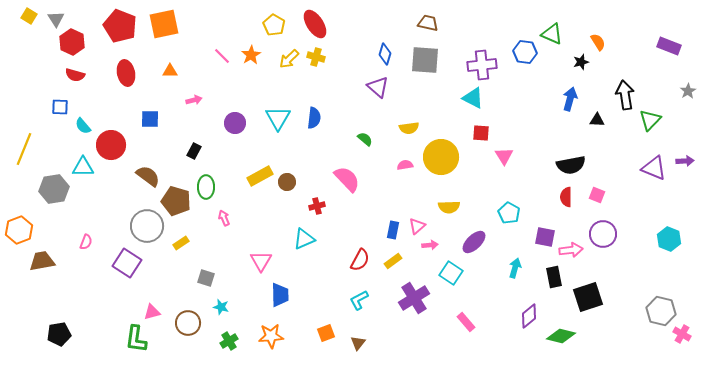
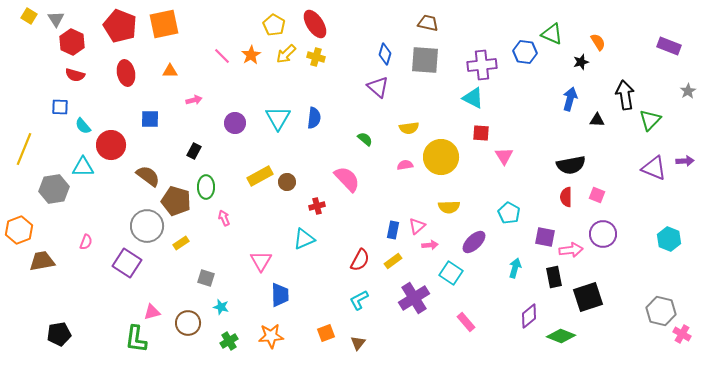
yellow arrow at (289, 59): moved 3 px left, 5 px up
green diamond at (561, 336): rotated 8 degrees clockwise
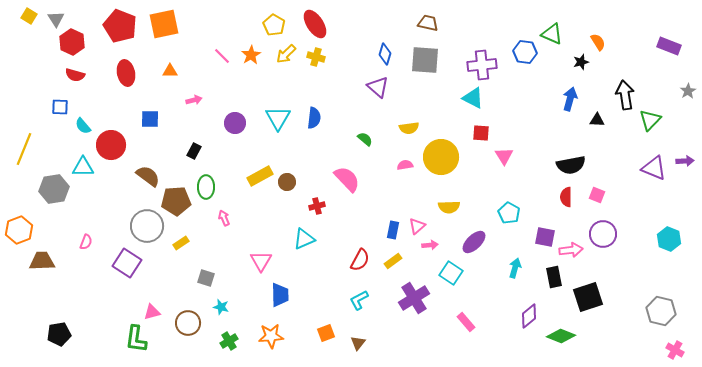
brown pentagon at (176, 201): rotated 20 degrees counterclockwise
brown trapezoid at (42, 261): rotated 8 degrees clockwise
pink cross at (682, 334): moved 7 px left, 16 px down
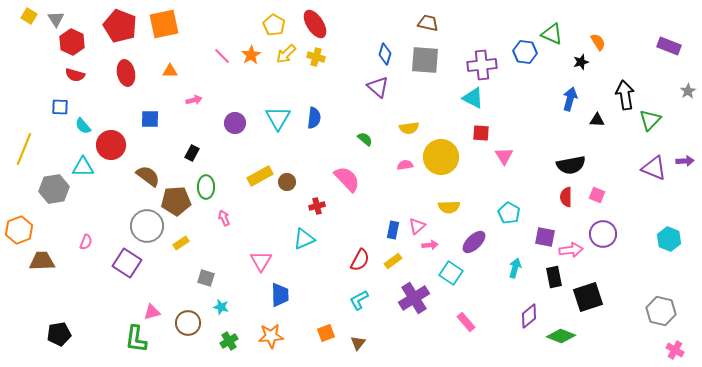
black rectangle at (194, 151): moved 2 px left, 2 px down
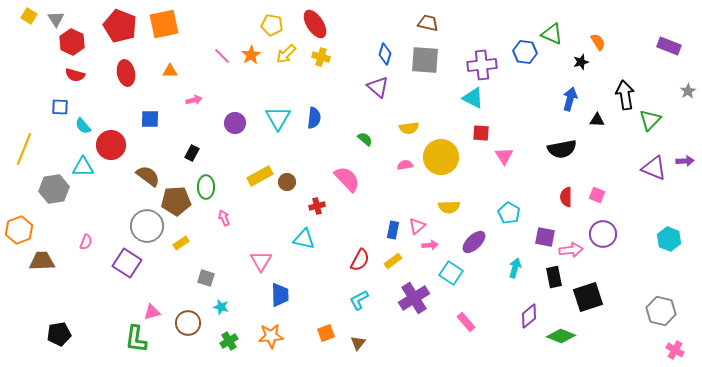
yellow pentagon at (274, 25): moved 2 px left; rotated 20 degrees counterclockwise
yellow cross at (316, 57): moved 5 px right
black semicircle at (571, 165): moved 9 px left, 16 px up
cyan triangle at (304, 239): rotated 35 degrees clockwise
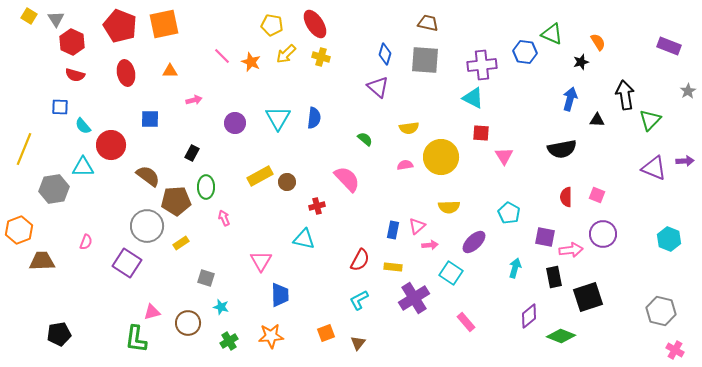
orange star at (251, 55): moved 7 px down; rotated 18 degrees counterclockwise
yellow rectangle at (393, 261): moved 6 px down; rotated 42 degrees clockwise
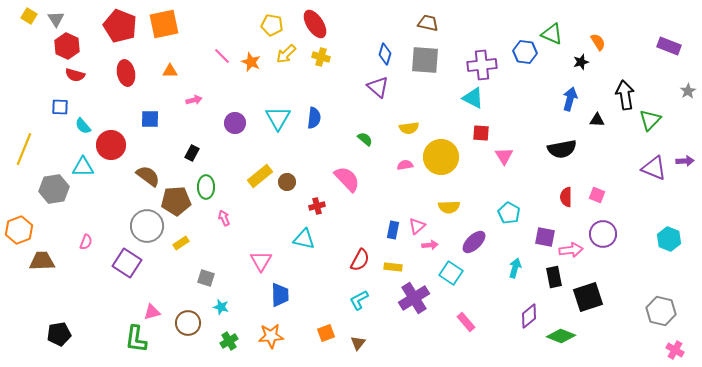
red hexagon at (72, 42): moved 5 px left, 4 px down
yellow rectangle at (260, 176): rotated 10 degrees counterclockwise
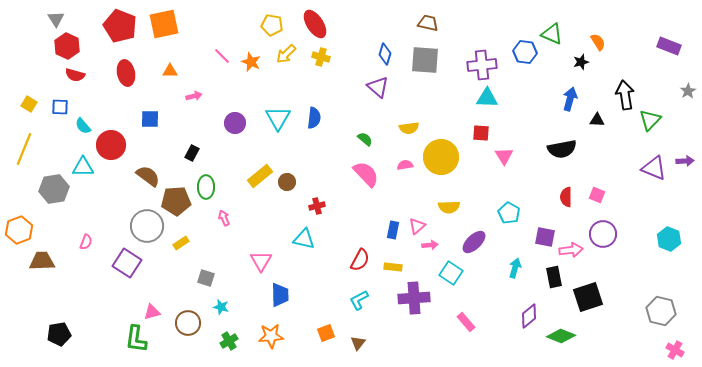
yellow square at (29, 16): moved 88 px down
cyan triangle at (473, 98): moved 14 px right; rotated 25 degrees counterclockwise
pink arrow at (194, 100): moved 4 px up
pink semicircle at (347, 179): moved 19 px right, 5 px up
purple cross at (414, 298): rotated 28 degrees clockwise
